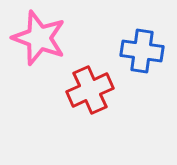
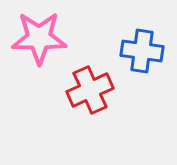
pink star: rotated 20 degrees counterclockwise
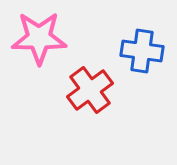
red cross: rotated 12 degrees counterclockwise
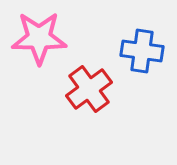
red cross: moved 1 px left, 1 px up
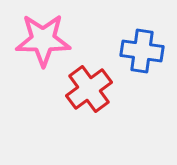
pink star: moved 4 px right, 2 px down
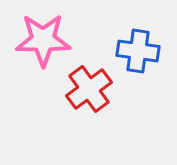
blue cross: moved 4 px left
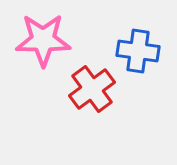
red cross: moved 3 px right
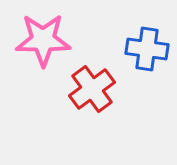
blue cross: moved 9 px right, 2 px up
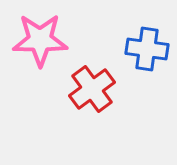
pink star: moved 3 px left
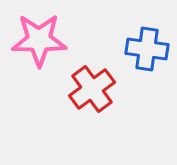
pink star: moved 1 px left
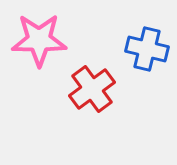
blue cross: rotated 6 degrees clockwise
